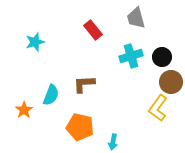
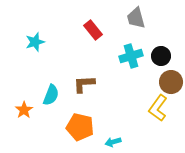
black circle: moved 1 px left, 1 px up
cyan arrow: rotated 63 degrees clockwise
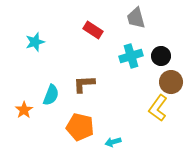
red rectangle: rotated 18 degrees counterclockwise
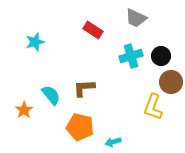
gray trapezoid: rotated 50 degrees counterclockwise
brown L-shape: moved 4 px down
cyan semicircle: rotated 60 degrees counterclockwise
yellow L-shape: moved 5 px left, 1 px up; rotated 16 degrees counterclockwise
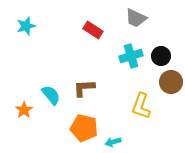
cyan star: moved 9 px left, 16 px up
yellow L-shape: moved 12 px left, 1 px up
orange pentagon: moved 4 px right, 1 px down
